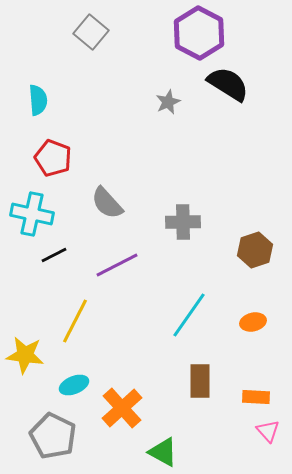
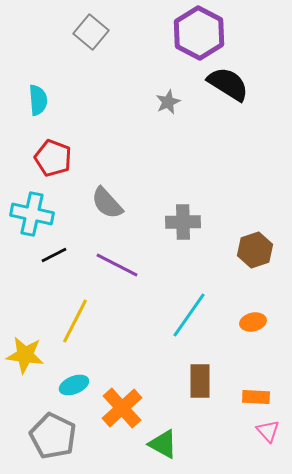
purple line: rotated 54 degrees clockwise
green triangle: moved 8 px up
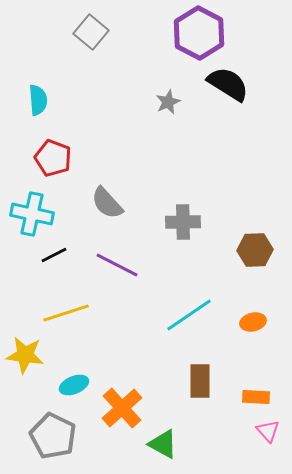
brown hexagon: rotated 16 degrees clockwise
cyan line: rotated 21 degrees clockwise
yellow line: moved 9 px left, 8 px up; rotated 45 degrees clockwise
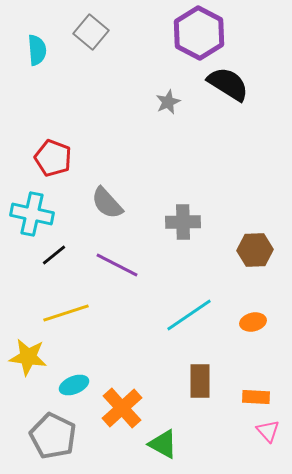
cyan semicircle: moved 1 px left, 50 px up
black line: rotated 12 degrees counterclockwise
yellow star: moved 3 px right, 2 px down
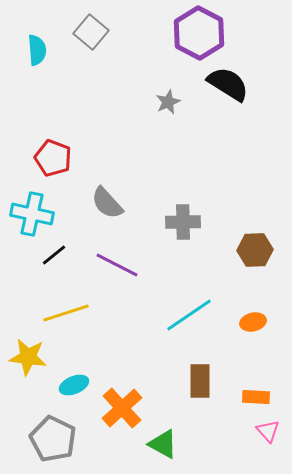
gray pentagon: moved 3 px down
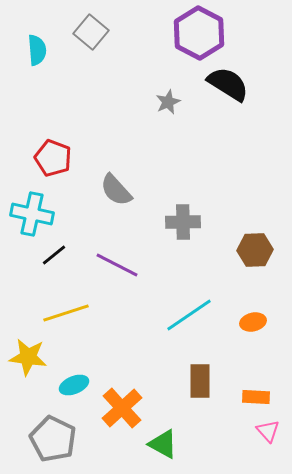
gray semicircle: moved 9 px right, 13 px up
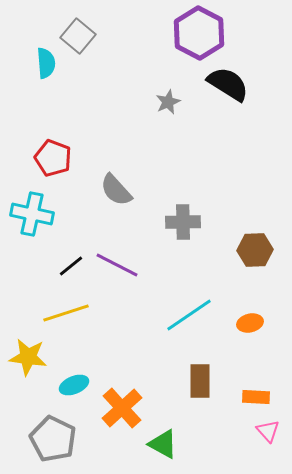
gray square: moved 13 px left, 4 px down
cyan semicircle: moved 9 px right, 13 px down
black line: moved 17 px right, 11 px down
orange ellipse: moved 3 px left, 1 px down
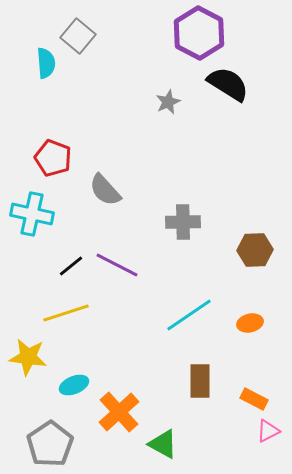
gray semicircle: moved 11 px left
orange rectangle: moved 2 px left, 2 px down; rotated 24 degrees clockwise
orange cross: moved 3 px left, 4 px down
pink triangle: rotated 45 degrees clockwise
gray pentagon: moved 3 px left, 5 px down; rotated 12 degrees clockwise
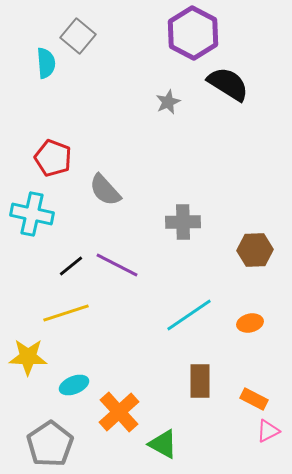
purple hexagon: moved 6 px left
yellow star: rotated 6 degrees counterclockwise
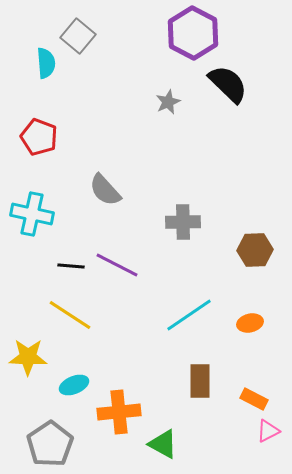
black semicircle: rotated 12 degrees clockwise
red pentagon: moved 14 px left, 21 px up
black line: rotated 44 degrees clockwise
yellow line: moved 4 px right, 2 px down; rotated 51 degrees clockwise
orange cross: rotated 36 degrees clockwise
